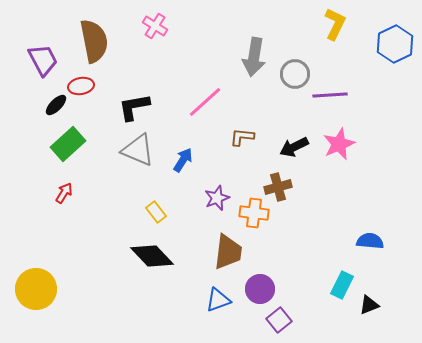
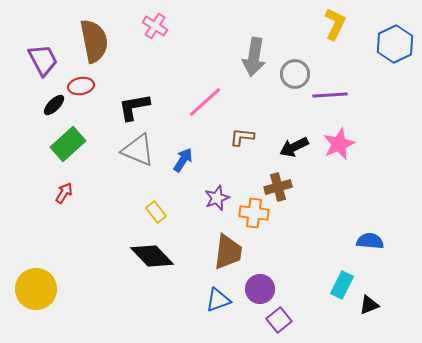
black ellipse: moved 2 px left
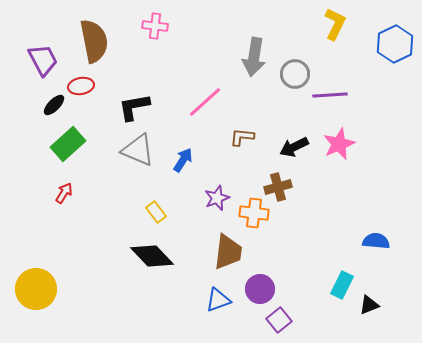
pink cross: rotated 25 degrees counterclockwise
blue semicircle: moved 6 px right
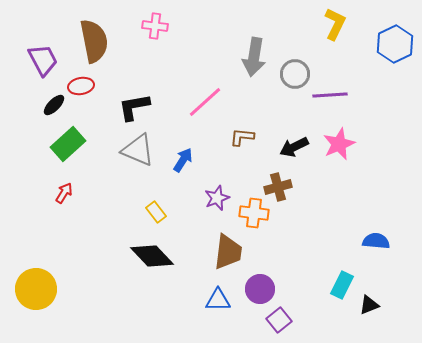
blue triangle: rotated 20 degrees clockwise
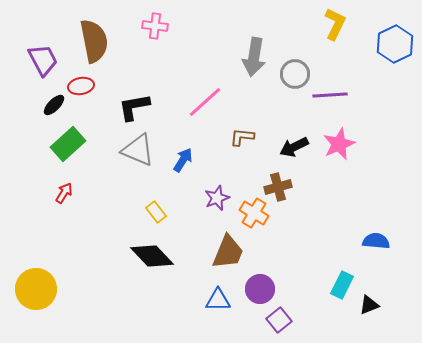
orange cross: rotated 24 degrees clockwise
brown trapezoid: rotated 15 degrees clockwise
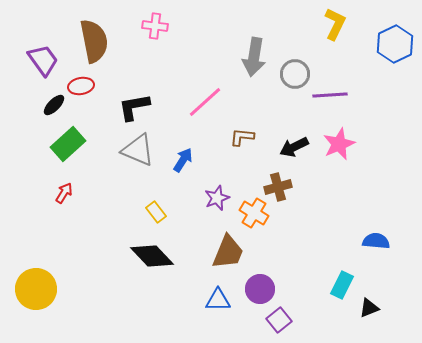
purple trapezoid: rotated 8 degrees counterclockwise
black triangle: moved 3 px down
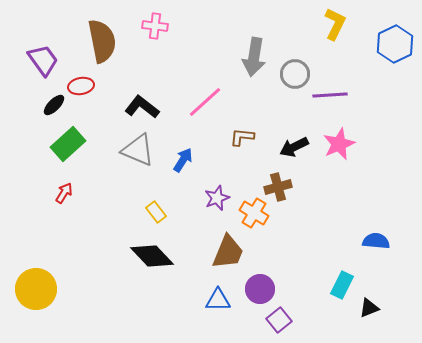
brown semicircle: moved 8 px right
black L-shape: moved 8 px right; rotated 48 degrees clockwise
